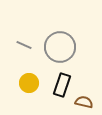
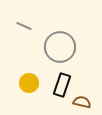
gray line: moved 19 px up
brown semicircle: moved 2 px left
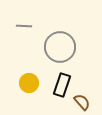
gray line: rotated 21 degrees counterclockwise
brown semicircle: rotated 36 degrees clockwise
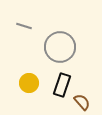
gray line: rotated 14 degrees clockwise
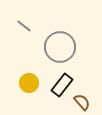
gray line: rotated 21 degrees clockwise
black rectangle: rotated 20 degrees clockwise
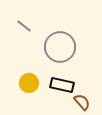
black rectangle: rotated 65 degrees clockwise
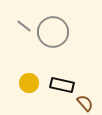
gray circle: moved 7 px left, 15 px up
brown semicircle: moved 3 px right, 1 px down
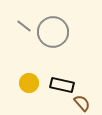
brown semicircle: moved 3 px left
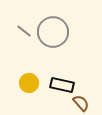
gray line: moved 5 px down
brown semicircle: moved 1 px left
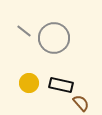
gray circle: moved 1 px right, 6 px down
black rectangle: moved 1 px left
